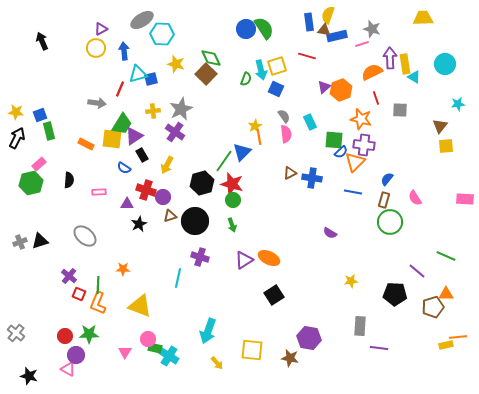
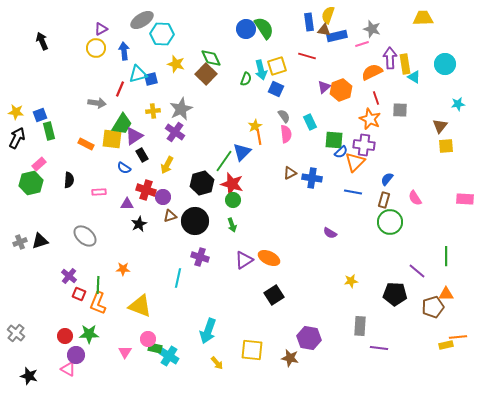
orange star at (361, 119): moved 9 px right; rotated 10 degrees clockwise
green line at (446, 256): rotated 66 degrees clockwise
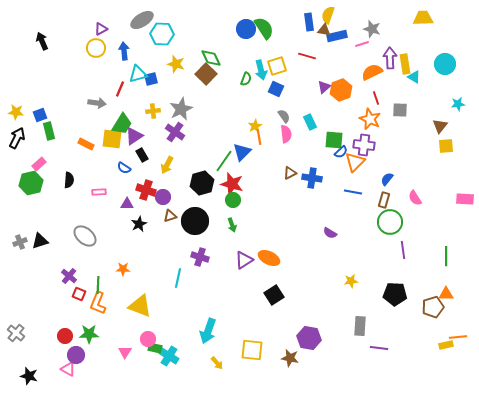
purple line at (417, 271): moved 14 px left, 21 px up; rotated 42 degrees clockwise
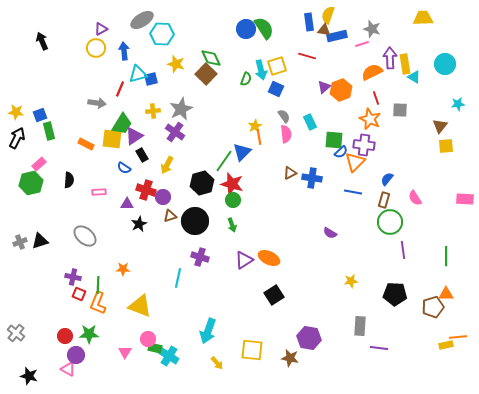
purple cross at (69, 276): moved 4 px right, 1 px down; rotated 28 degrees counterclockwise
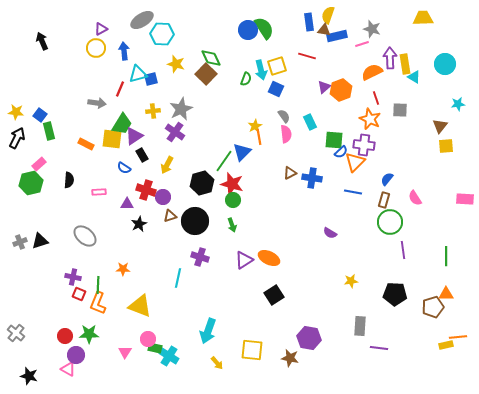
blue circle at (246, 29): moved 2 px right, 1 px down
blue square at (40, 115): rotated 32 degrees counterclockwise
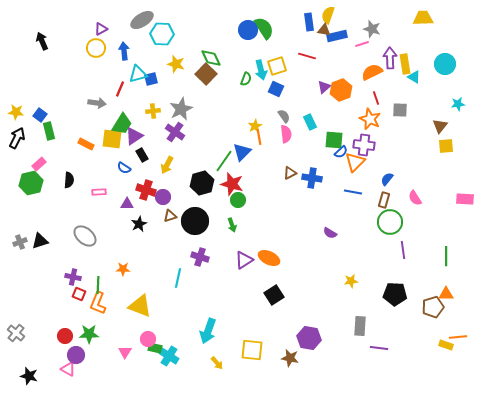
green circle at (233, 200): moved 5 px right
yellow rectangle at (446, 345): rotated 32 degrees clockwise
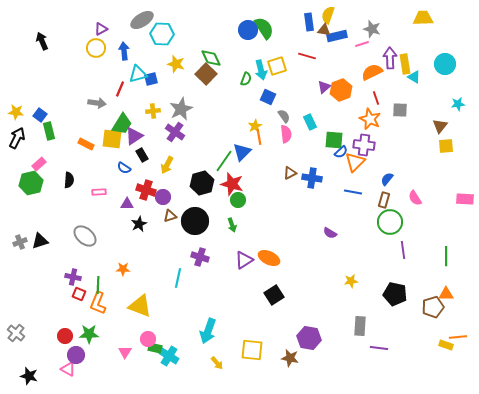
blue square at (276, 89): moved 8 px left, 8 px down
black pentagon at (395, 294): rotated 10 degrees clockwise
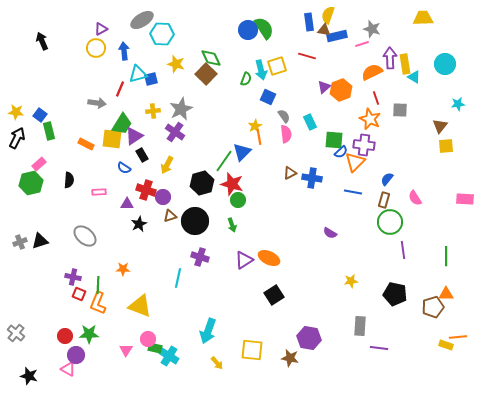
pink triangle at (125, 352): moved 1 px right, 2 px up
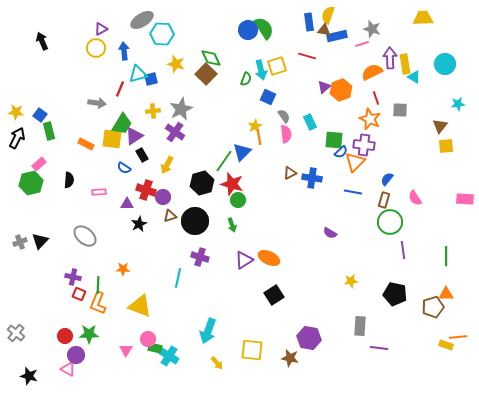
black triangle at (40, 241): rotated 30 degrees counterclockwise
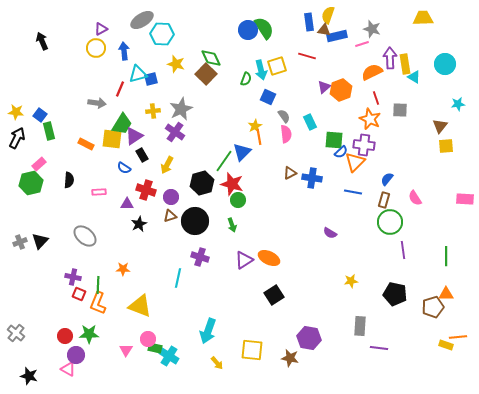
purple circle at (163, 197): moved 8 px right
